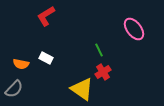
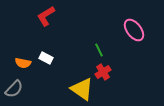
pink ellipse: moved 1 px down
orange semicircle: moved 2 px right, 1 px up
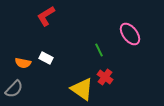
pink ellipse: moved 4 px left, 4 px down
red cross: moved 2 px right, 5 px down; rotated 21 degrees counterclockwise
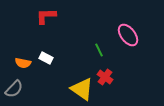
red L-shape: rotated 30 degrees clockwise
pink ellipse: moved 2 px left, 1 px down
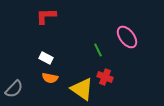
pink ellipse: moved 1 px left, 2 px down
green line: moved 1 px left
orange semicircle: moved 27 px right, 15 px down
red cross: rotated 14 degrees counterclockwise
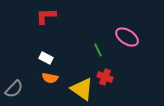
pink ellipse: rotated 20 degrees counterclockwise
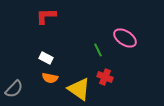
pink ellipse: moved 2 px left, 1 px down
yellow triangle: moved 3 px left
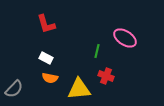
red L-shape: moved 8 px down; rotated 105 degrees counterclockwise
green line: moved 1 px left, 1 px down; rotated 40 degrees clockwise
red cross: moved 1 px right, 1 px up
yellow triangle: rotated 40 degrees counterclockwise
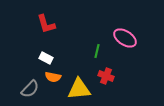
orange semicircle: moved 3 px right, 1 px up
gray semicircle: moved 16 px right
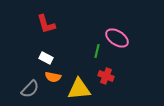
pink ellipse: moved 8 px left
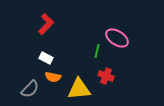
red L-shape: rotated 120 degrees counterclockwise
